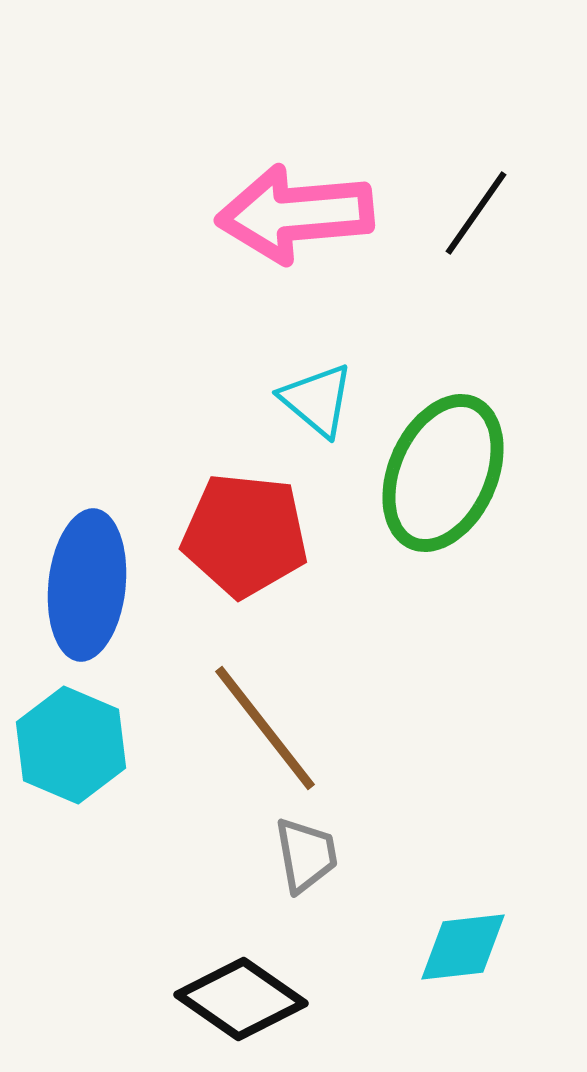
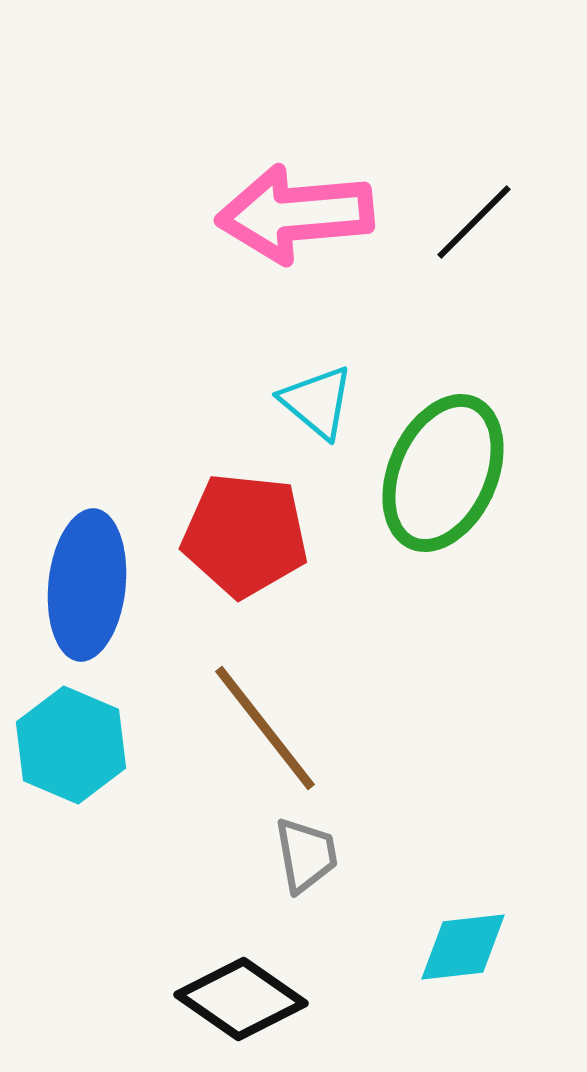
black line: moved 2 px left, 9 px down; rotated 10 degrees clockwise
cyan triangle: moved 2 px down
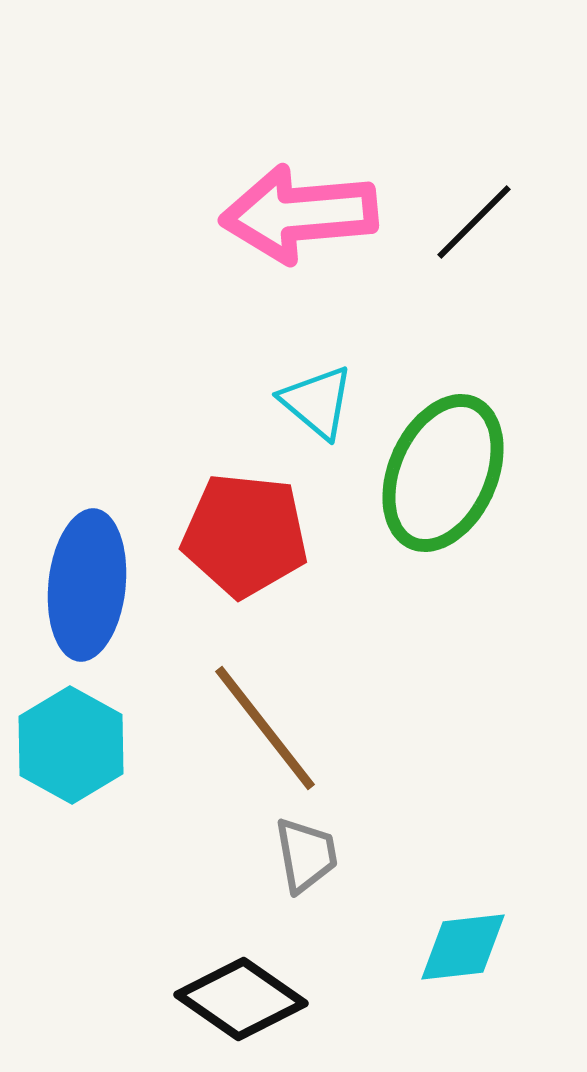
pink arrow: moved 4 px right
cyan hexagon: rotated 6 degrees clockwise
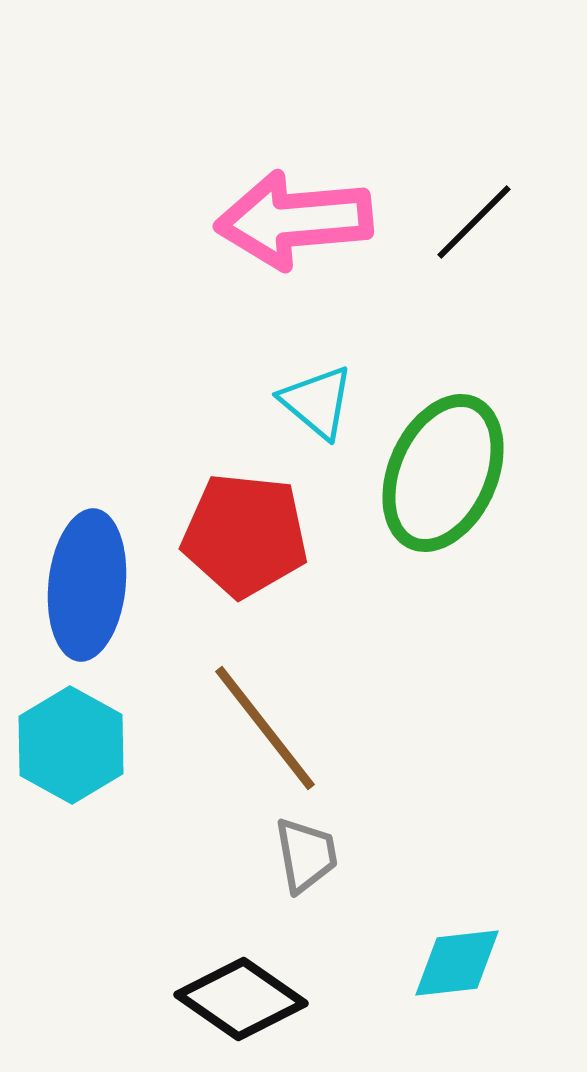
pink arrow: moved 5 px left, 6 px down
cyan diamond: moved 6 px left, 16 px down
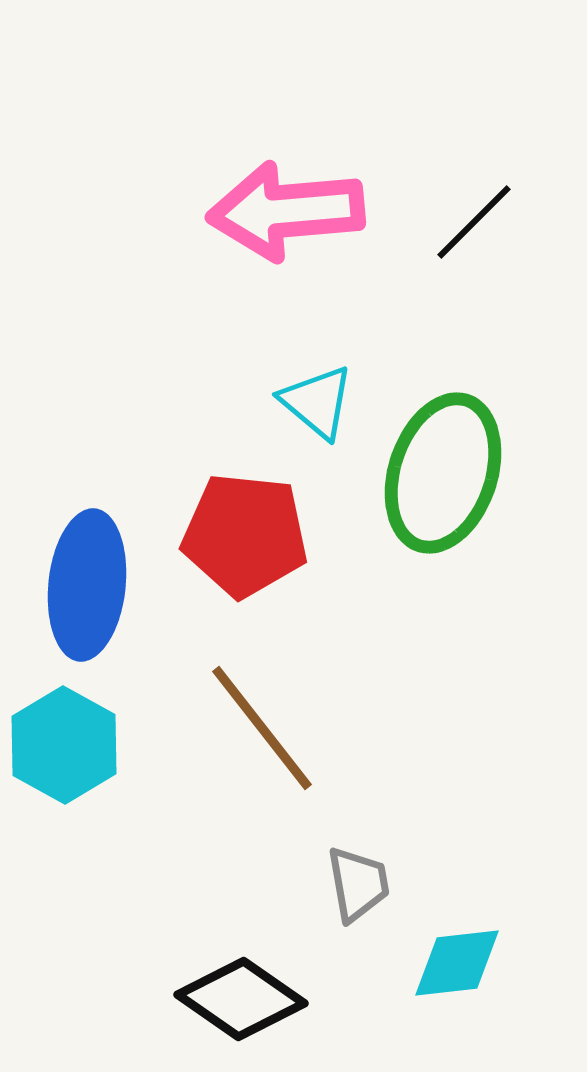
pink arrow: moved 8 px left, 9 px up
green ellipse: rotated 6 degrees counterclockwise
brown line: moved 3 px left
cyan hexagon: moved 7 px left
gray trapezoid: moved 52 px right, 29 px down
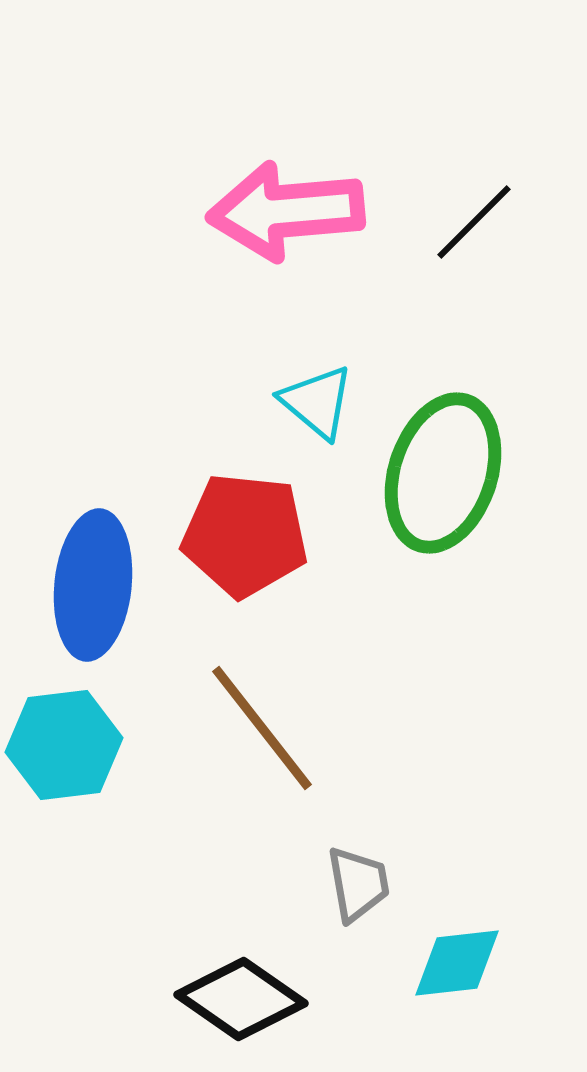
blue ellipse: moved 6 px right
cyan hexagon: rotated 24 degrees clockwise
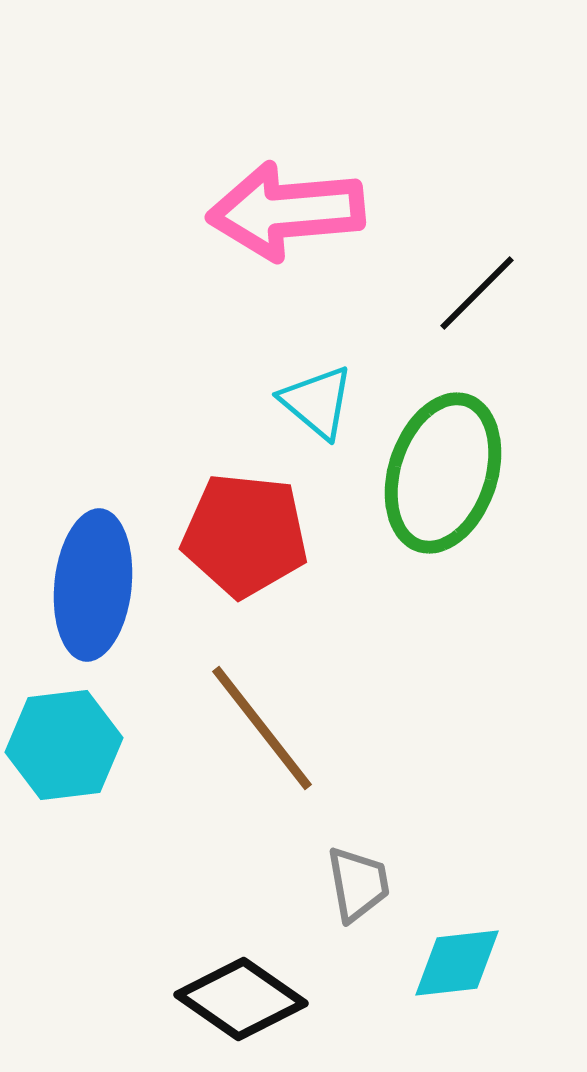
black line: moved 3 px right, 71 px down
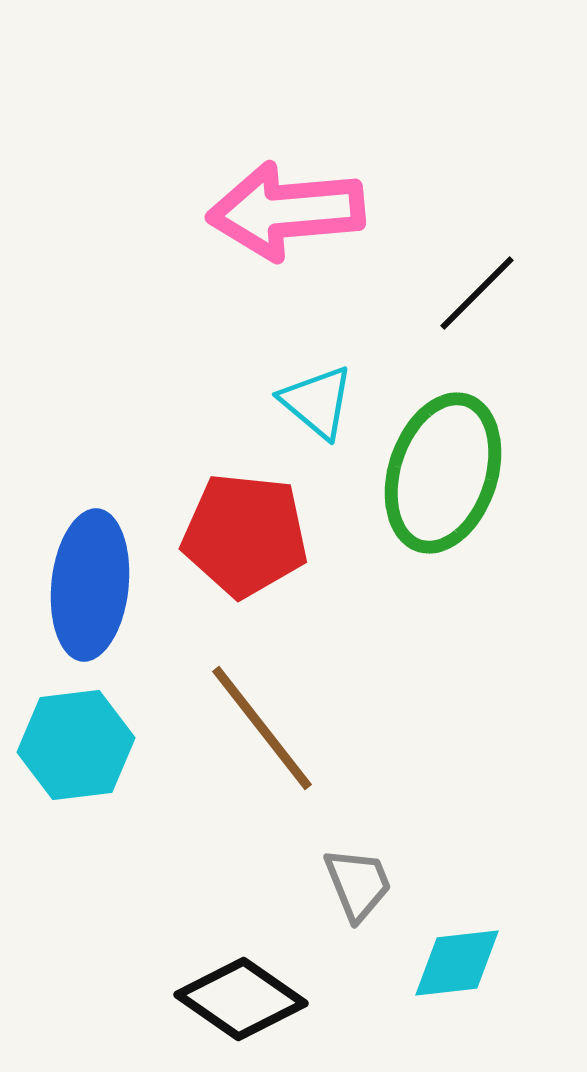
blue ellipse: moved 3 px left
cyan hexagon: moved 12 px right
gray trapezoid: rotated 12 degrees counterclockwise
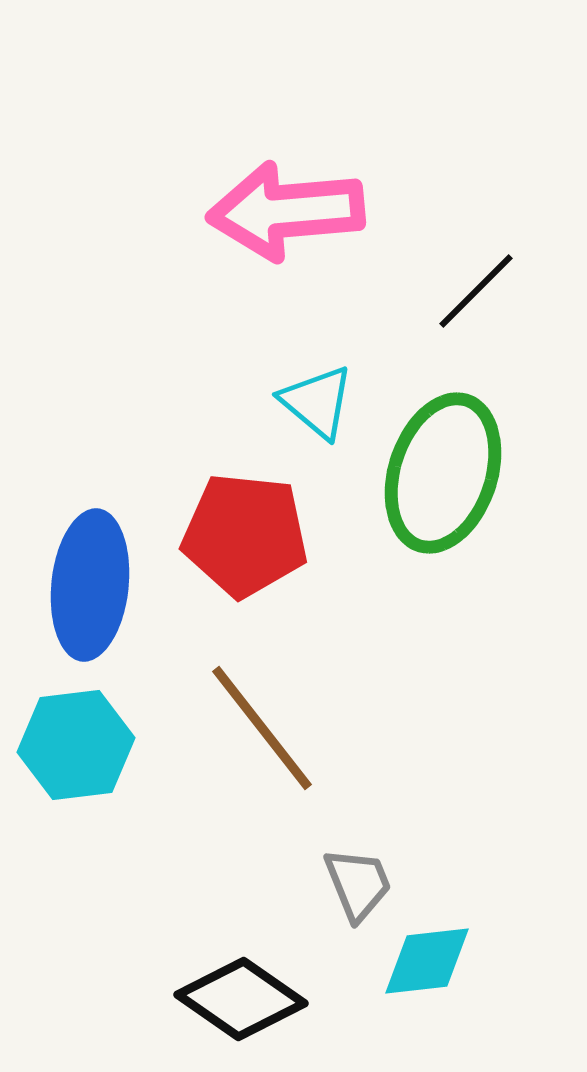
black line: moved 1 px left, 2 px up
cyan diamond: moved 30 px left, 2 px up
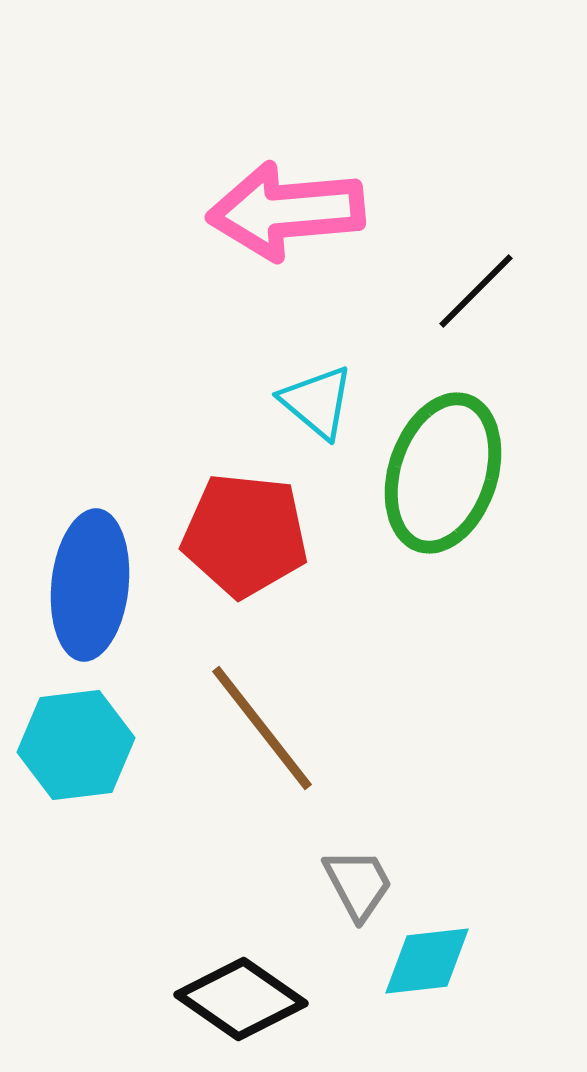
gray trapezoid: rotated 6 degrees counterclockwise
